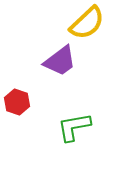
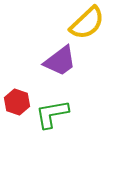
green L-shape: moved 22 px left, 13 px up
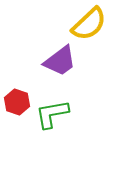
yellow semicircle: moved 2 px right, 1 px down
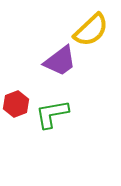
yellow semicircle: moved 2 px right, 6 px down
red hexagon: moved 1 px left, 2 px down; rotated 20 degrees clockwise
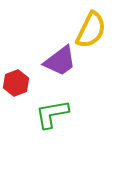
yellow semicircle: rotated 21 degrees counterclockwise
red hexagon: moved 21 px up
